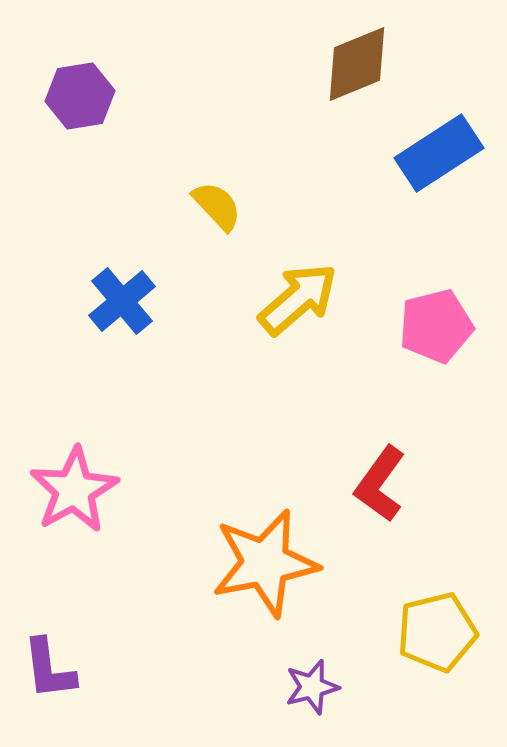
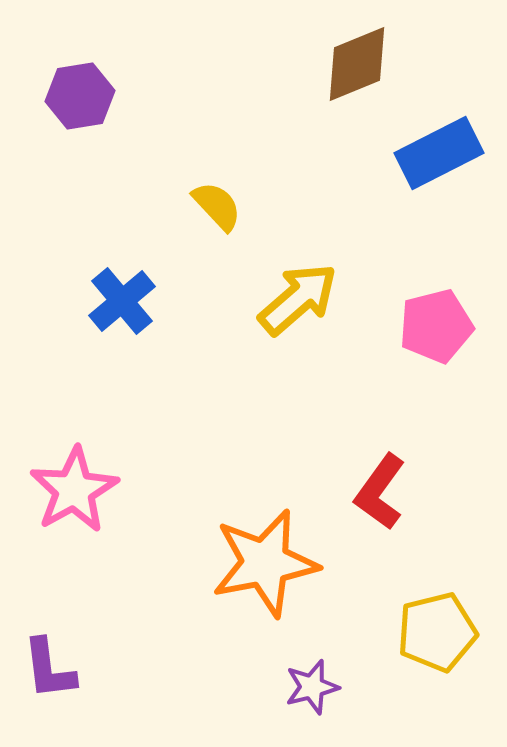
blue rectangle: rotated 6 degrees clockwise
red L-shape: moved 8 px down
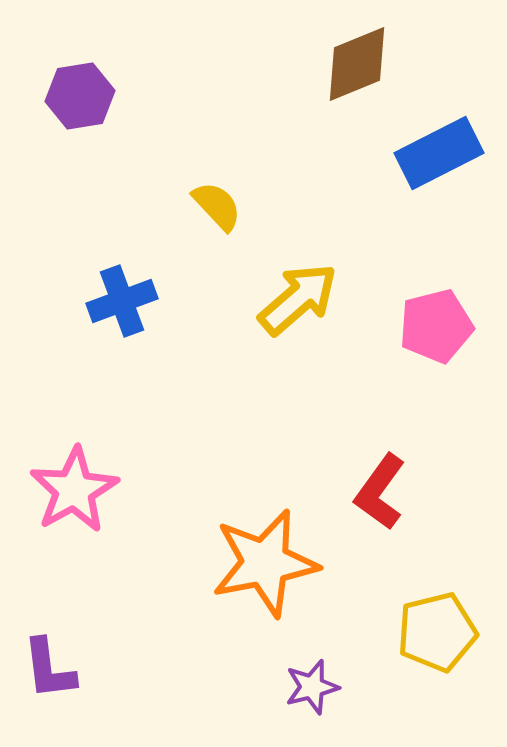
blue cross: rotated 20 degrees clockwise
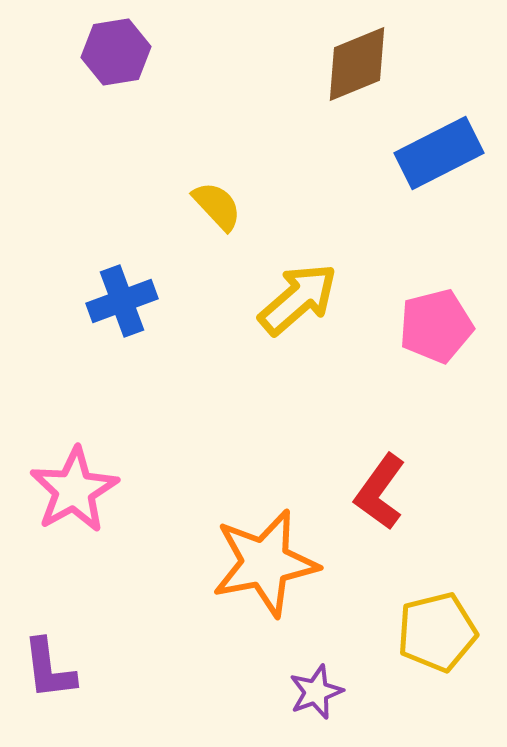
purple hexagon: moved 36 px right, 44 px up
purple star: moved 4 px right, 5 px down; rotated 6 degrees counterclockwise
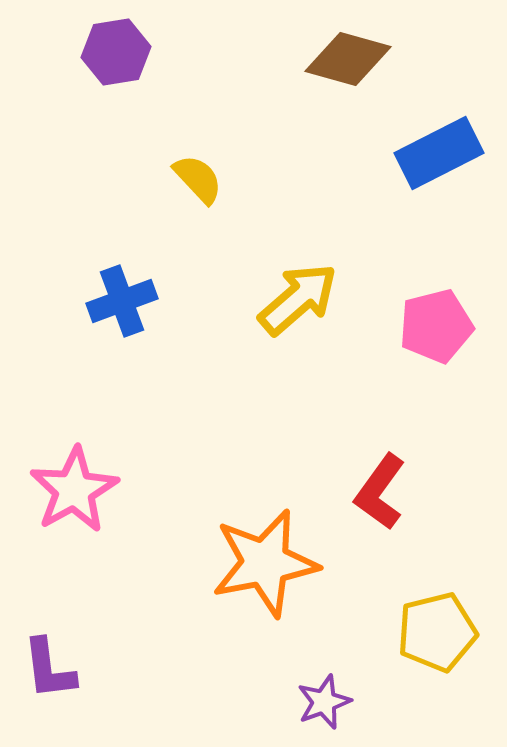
brown diamond: moved 9 px left, 5 px up; rotated 38 degrees clockwise
yellow semicircle: moved 19 px left, 27 px up
purple star: moved 8 px right, 10 px down
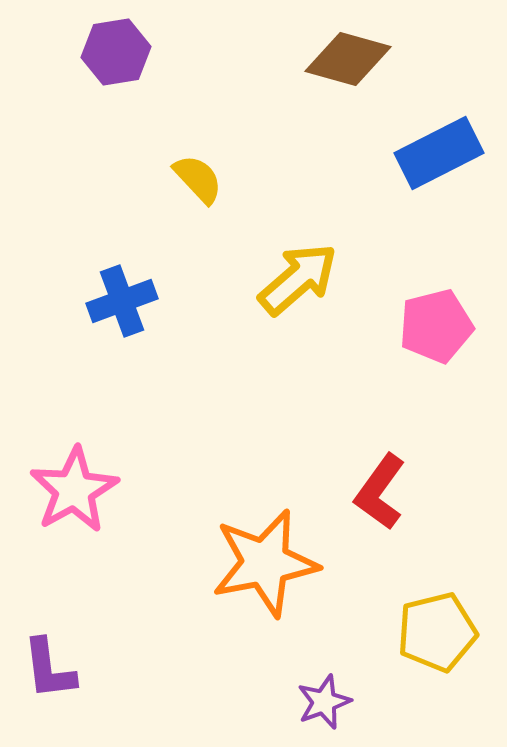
yellow arrow: moved 20 px up
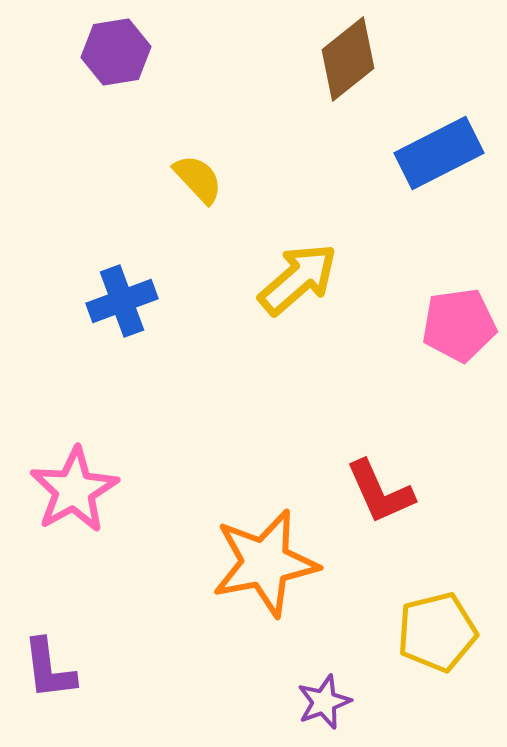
brown diamond: rotated 54 degrees counterclockwise
pink pentagon: moved 23 px right, 1 px up; rotated 6 degrees clockwise
red L-shape: rotated 60 degrees counterclockwise
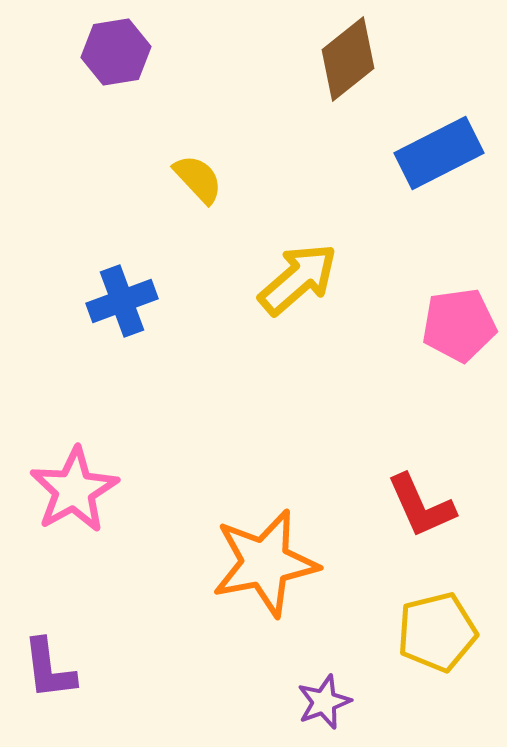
red L-shape: moved 41 px right, 14 px down
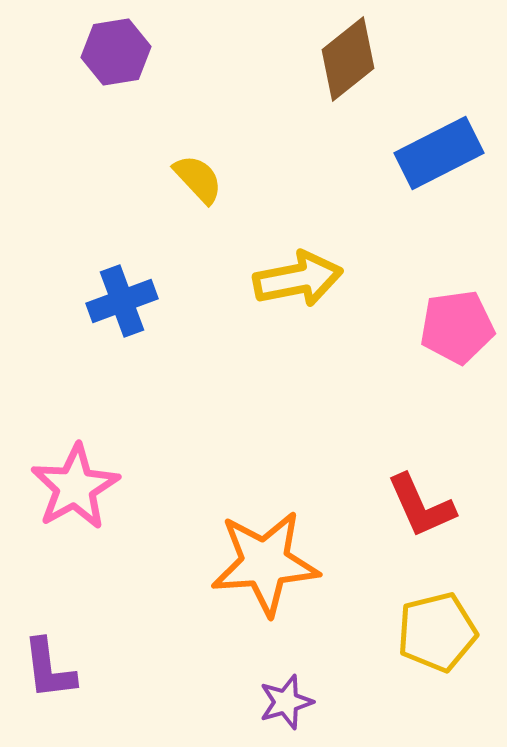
yellow arrow: rotated 30 degrees clockwise
pink pentagon: moved 2 px left, 2 px down
pink star: moved 1 px right, 3 px up
orange star: rotated 7 degrees clockwise
purple star: moved 38 px left; rotated 4 degrees clockwise
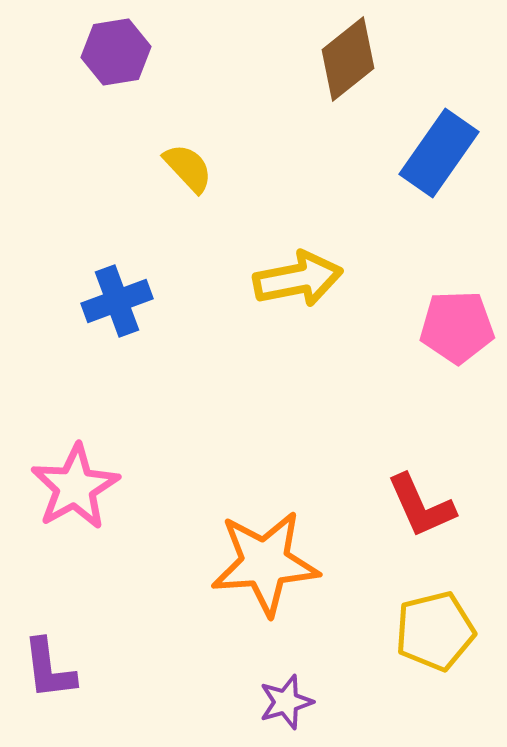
blue rectangle: rotated 28 degrees counterclockwise
yellow semicircle: moved 10 px left, 11 px up
blue cross: moved 5 px left
pink pentagon: rotated 6 degrees clockwise
yellow pentagon: moved 2 px left, 1 px up
